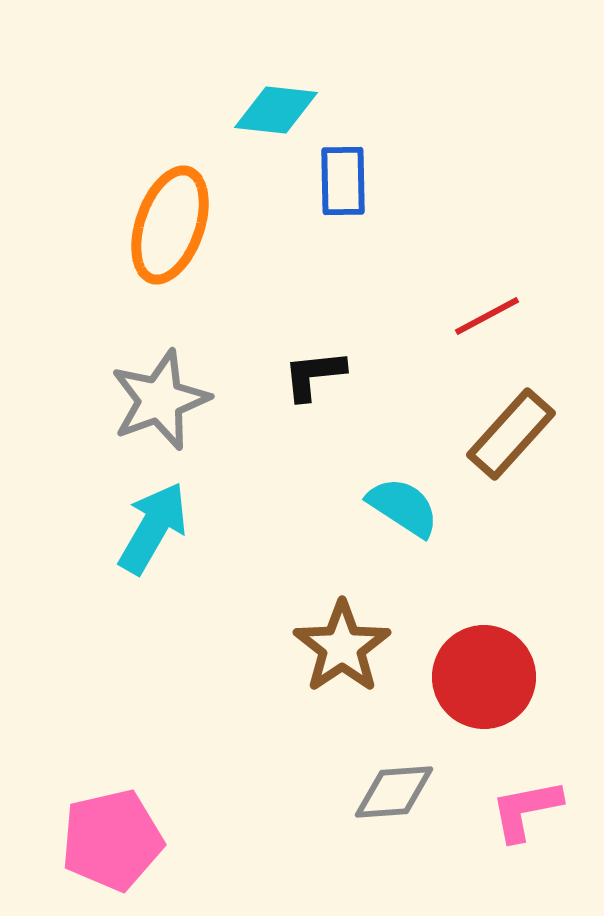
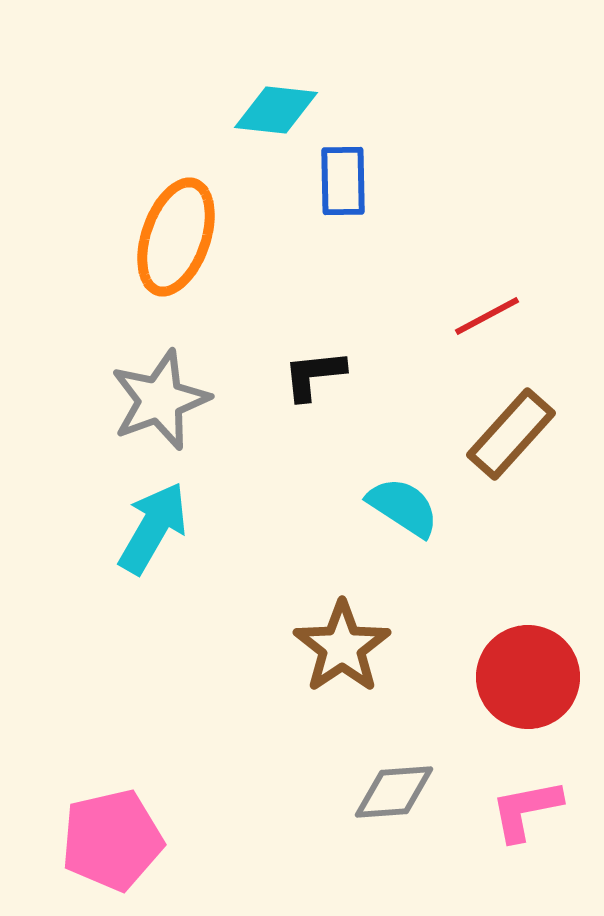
orange ellipse: moved 6 px right, 12 px down
red circle: moved 44 px right
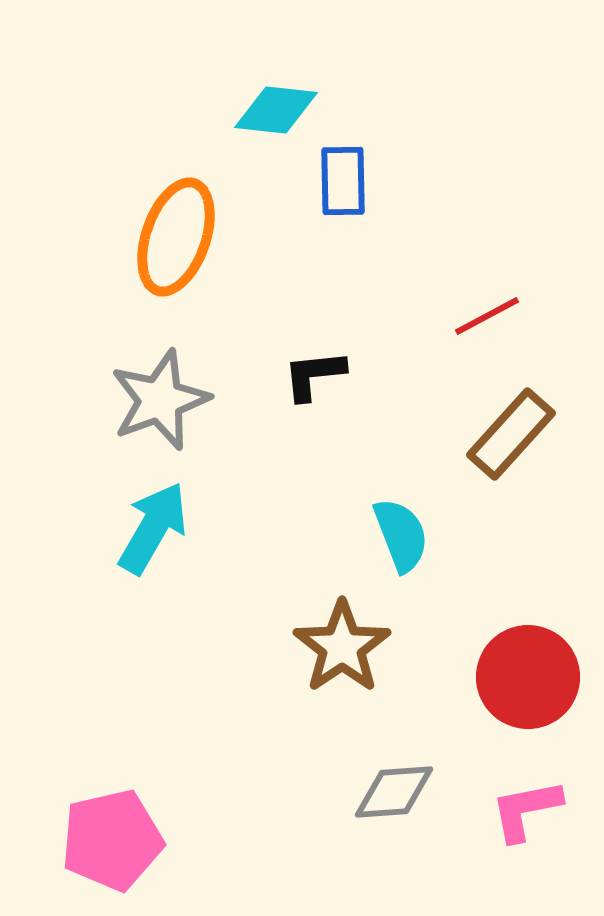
cyan semicircle: moved 2 px left, 28 px down; rotated 36 degrees clockwise
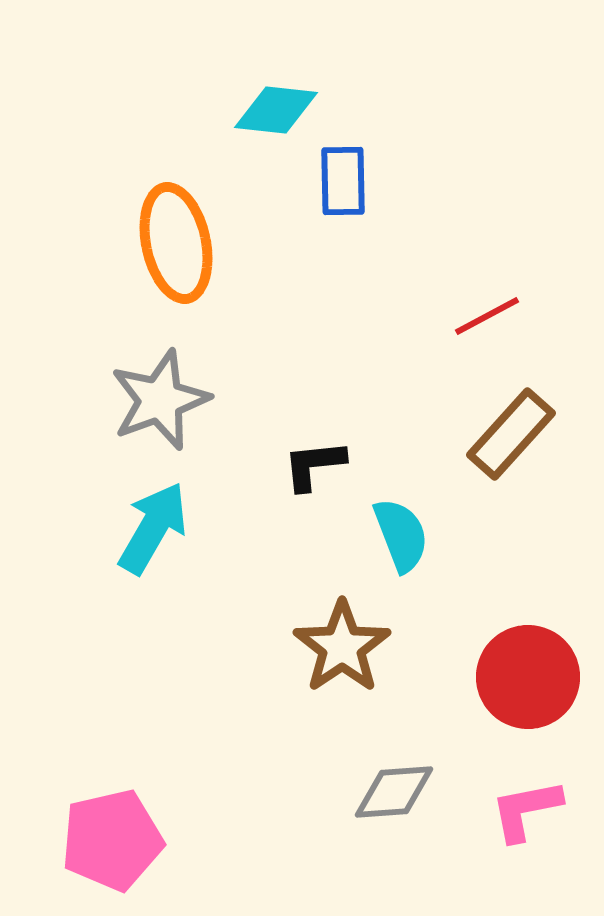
orange ellipse: moved 6 px down; rotated 31 degrees counterclockwise
black L-shape: moved 90 px down
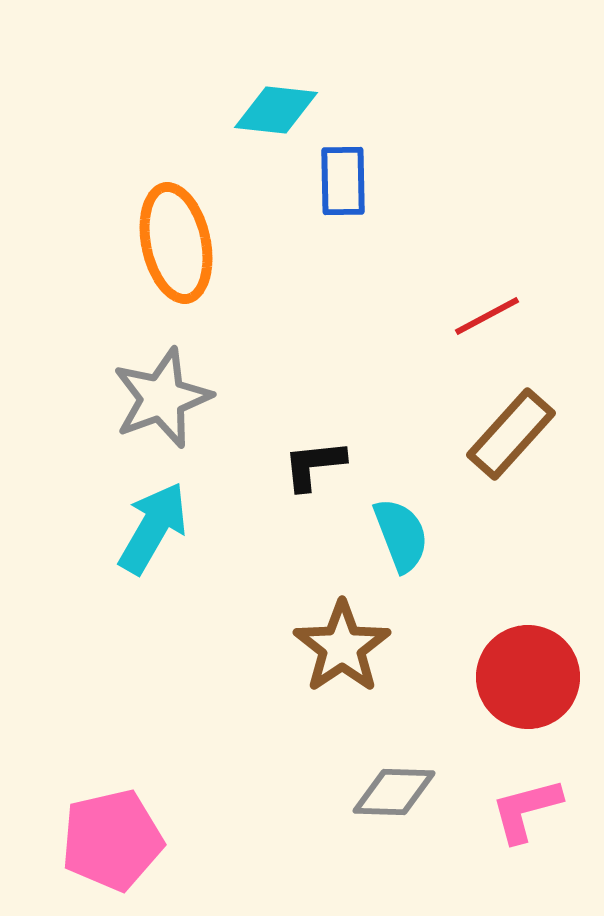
gray star: moved 2 px right, 2 px up
gray diamond: rotated 6 degrees clockwise
pink L-shape: rotated 4 degrees counterclockwise
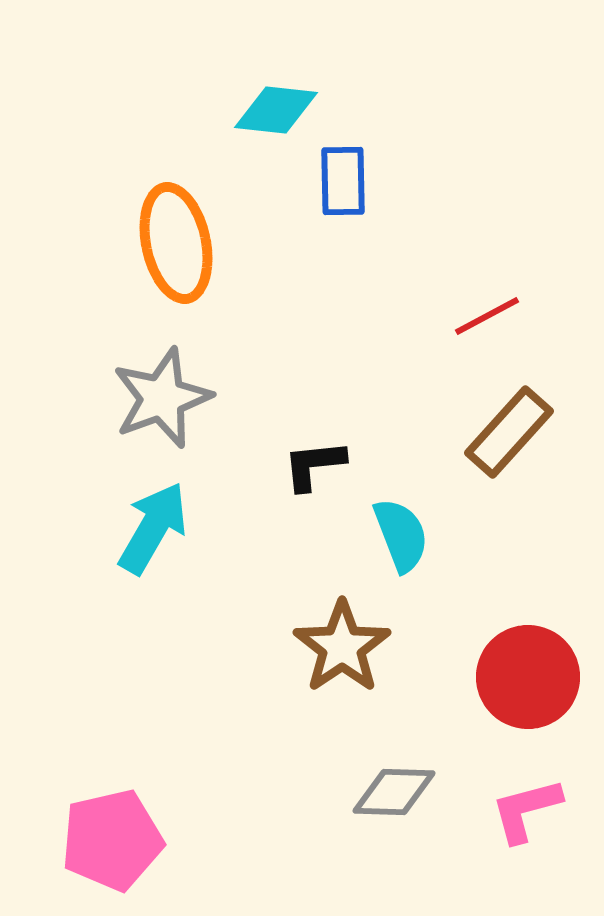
brown rectangle: moved 2 px left, 2 px up
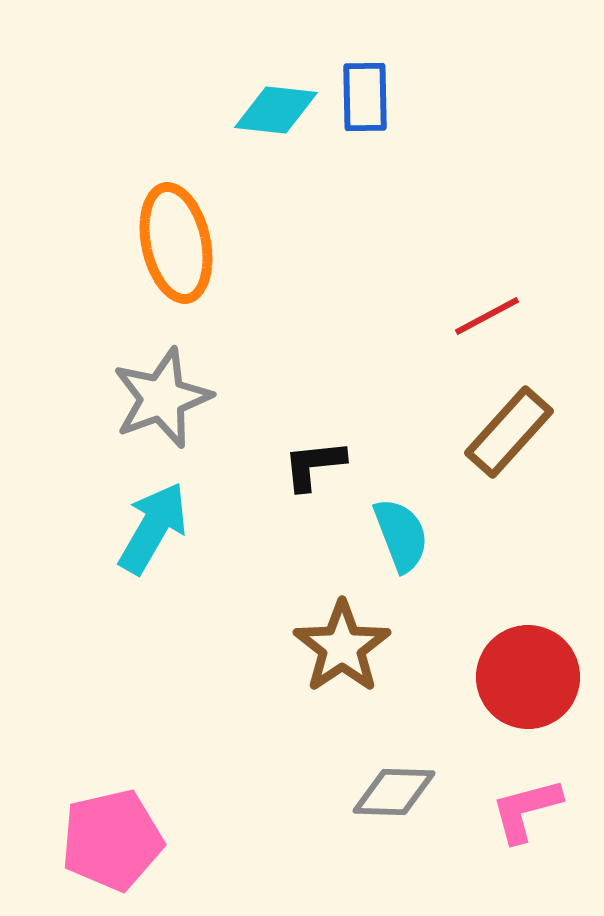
blue rectangle: moved 22 px right, 84 px up
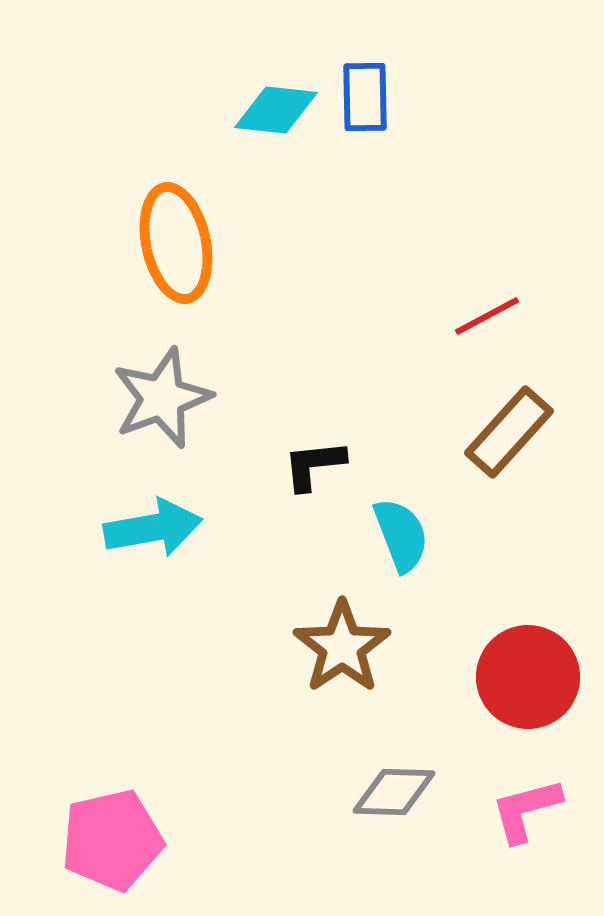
cyan arrow: rotated 50 degrees clockwise
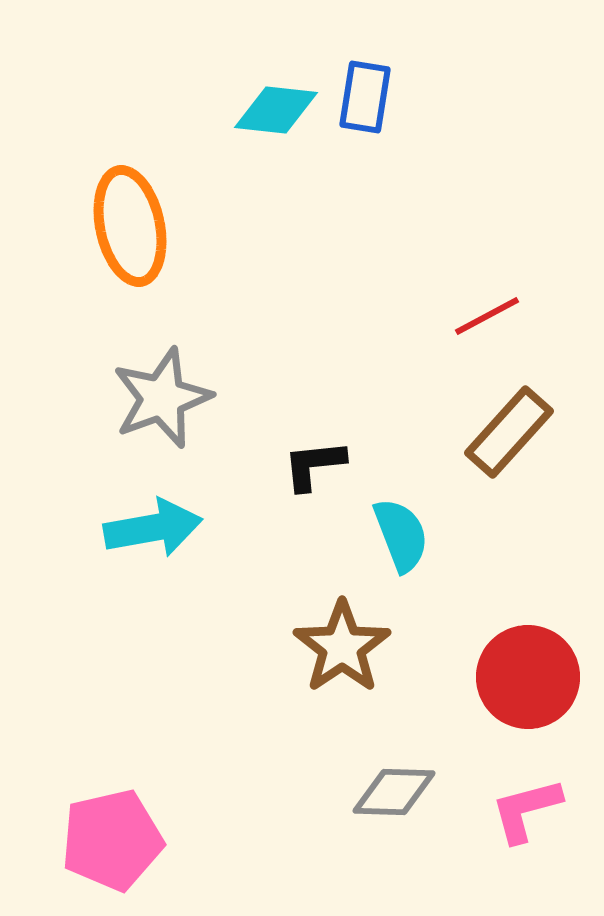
blue rectangle: rotated 10 degrees clockwise
orange ellipse: moved 46 px left, 17 px up
